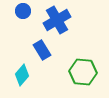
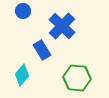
blue cross: moved 5 px right, 6 px down; rotated 16 degrees counterclockwise
green hexagon: moved 6 px left, 6 px down
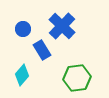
blue circle: moved 18 px down
green hexagon: rotated 12 degrees counterclockwise
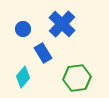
blue cross: moved 2 px up
blue rectangle: moved 1 px right, 3 px down
cyan diamond: moved 1 px right, 2 px down
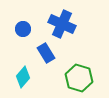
blue cross: rotated 20 degrees counterclockwise
blue rectangle: moved 3 px right
green hexagon: moved 2 px right; rotated 24 degrees clockwise
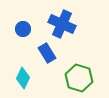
blue rectangle: moved 1 px right
cyan diamond: moved 1 px down; rotated 15 degrees counterclockwise
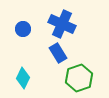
blue rectangle: moved 11 px right
green hexagon: rotated 24 degrees clockwise
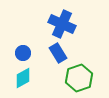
blue circle: moved 24 px down
cyan diamond: rotated 35 degrees clockwise
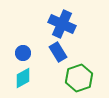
blue rectangle: moved 1 px up
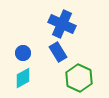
green hexagon: rotated 16 degrees counterclockwise
